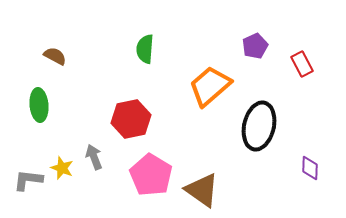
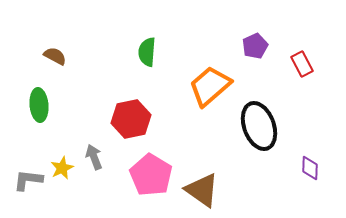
green semicircle: moved 2 px right, 3 px down
black ellipse: rotated 33 degrees counterclockwise
yellow star: rotated 25 degrees clockwise
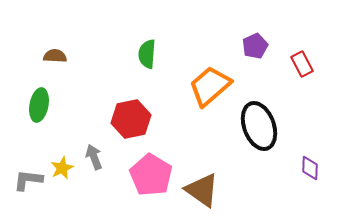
green semicircle: moved 2 px down
brown semicircle: rotated 25 degrees counterclockwise
green ellipse: rotated 16 degrees clockwise
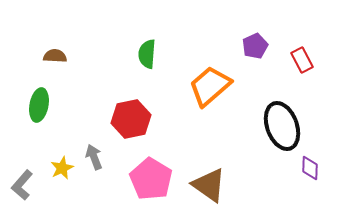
red rectangle: moved 4 px up
black ellipse: moved 23 px right
pink pentagon: moved 4 px down
gray L-shape: moved 6 px left, 5 px down; rotated 56 degrees counterclockwise
brown triangle: moved 7 px right, 5 px up
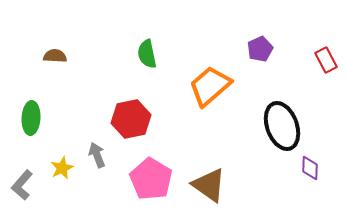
purple pentagon: moved 5 px right, 3 px down
green semicircle: rotated 16 degrees counterclockwise
red rectangle: moved 24 px right
green ellipse: moved 8 px left, 13 px down; rotated 8 degrees counterclockwise
gray arrow: moved 3 px right, 2 px up
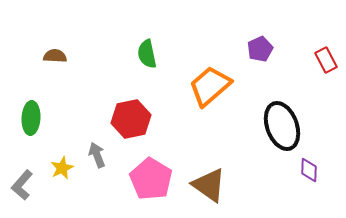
purple diamond: moved 1 px left, 2 px down
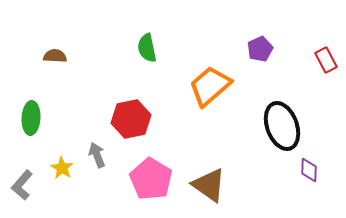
green semicircle: moved 6 px up
yellow star: rotated 15 degrees counterclockwise
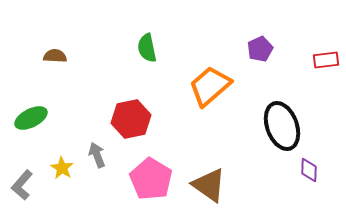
red rectangle: rotated 70 degrees counterclockwise
green ellipse: rotated 60 degrees clockwise
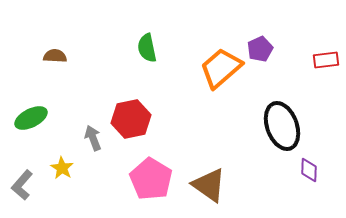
orange trapezoid: moved 11 px right, 18 px up
gray arrow: moved 4 px left, 17 px up
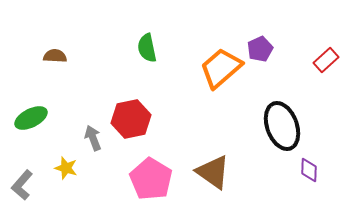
red rectangle: rotated 35 degrees counterclockwise
yellow star: moved 4 px right; rotated 15 degrees counterclockwise
brown triangle: moved 4 px right, 13 px up
